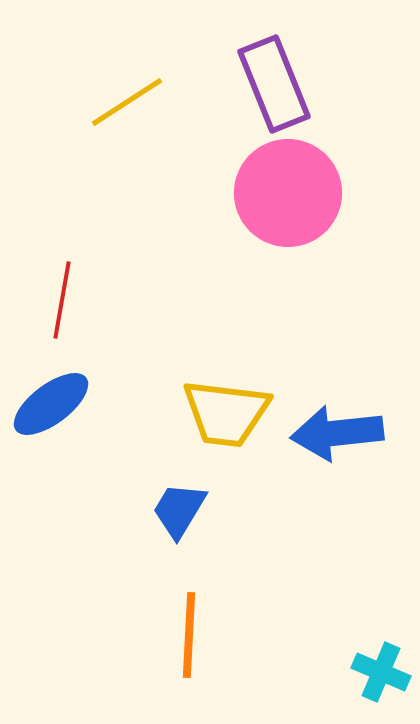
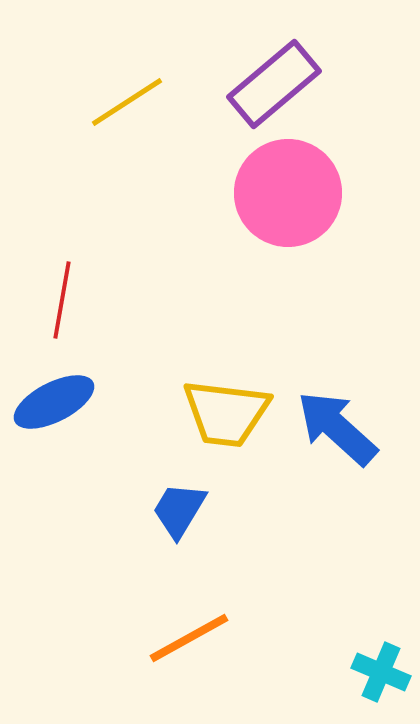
purple rectangle: rotated 72 degrees clockwise
blue ellipse: moved 3 px right, 2 px up; rotated 10 degrees clockwise
blue arrow: moved 5 px up; rotated 48 degrees clockwise
orange line: moved 3 px down; rotated 58 degrees clockwise
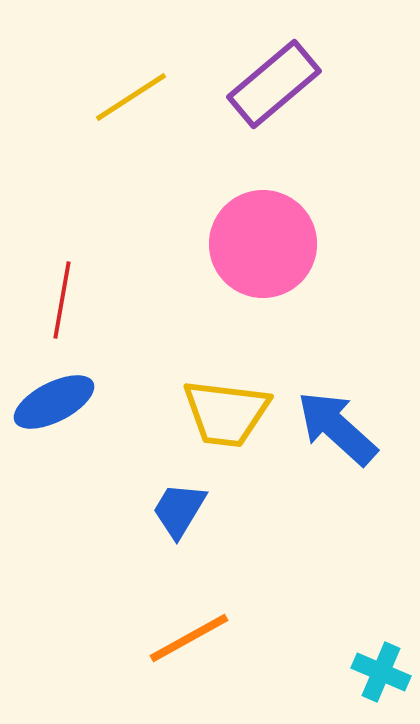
yellow line: moved 4 px right, 5 px up
pink circle: moved 25 px left, 51 px down
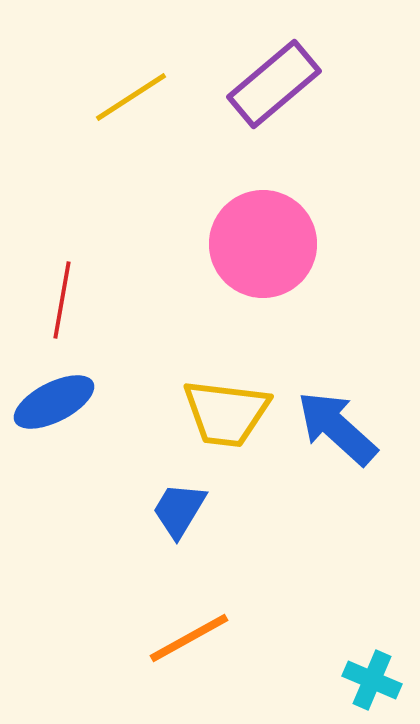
cyan cross: moved 9 px left, 8 px down
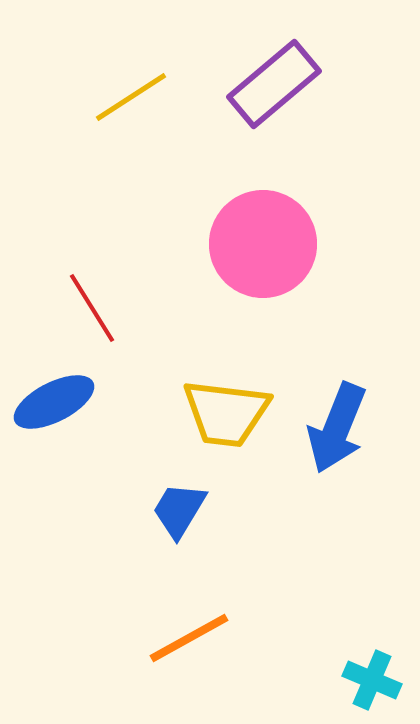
red line: moved 30 px right, 8 px down; rotated 42 degrees counterclockwise
blue arrow: rotated 110 degrees counterclockwise
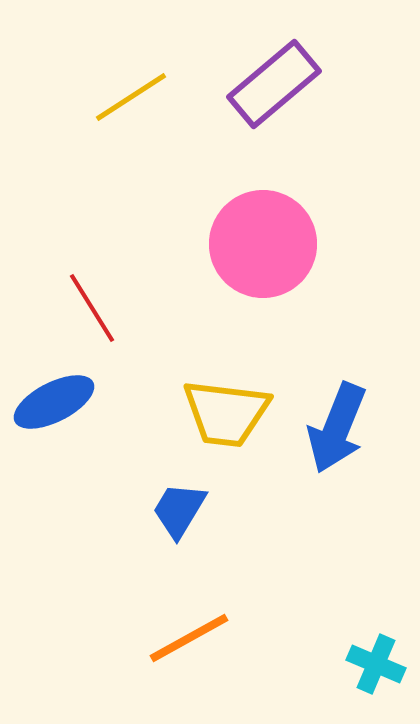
cyan cross: moved 4 px right, 16 px up
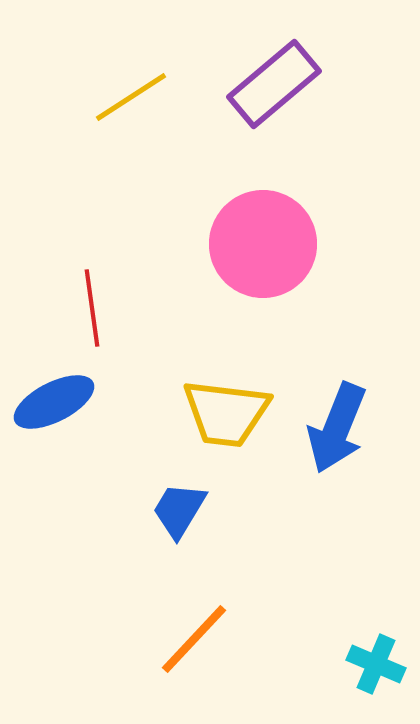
red line: rotated 24 degrees clockwise
orange line: moved 5 px right, 1 px down; rotated 18 degrees counterclockwise
